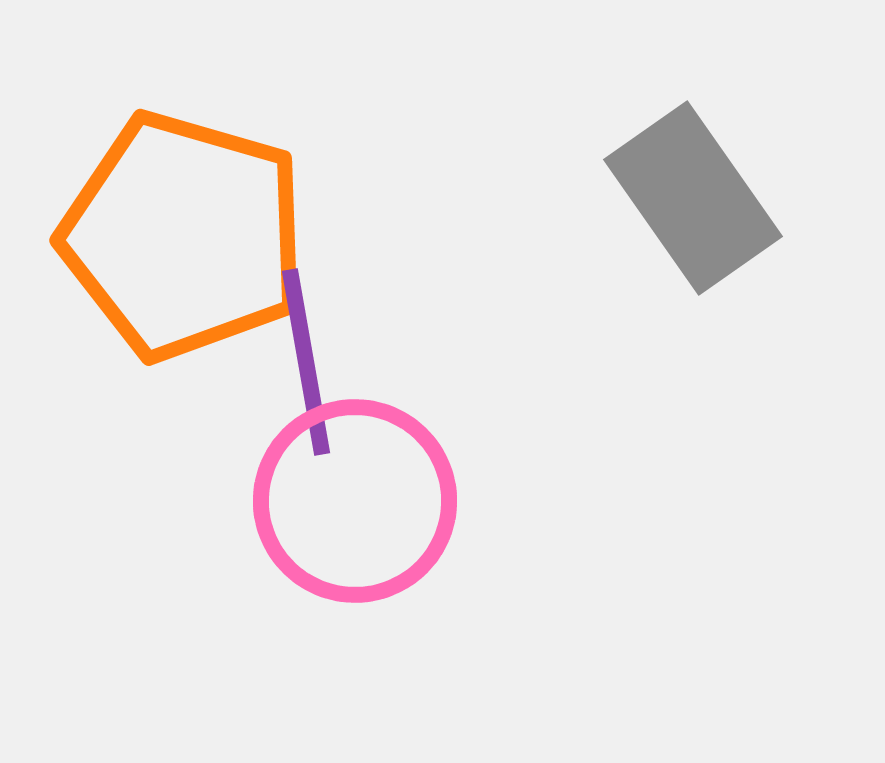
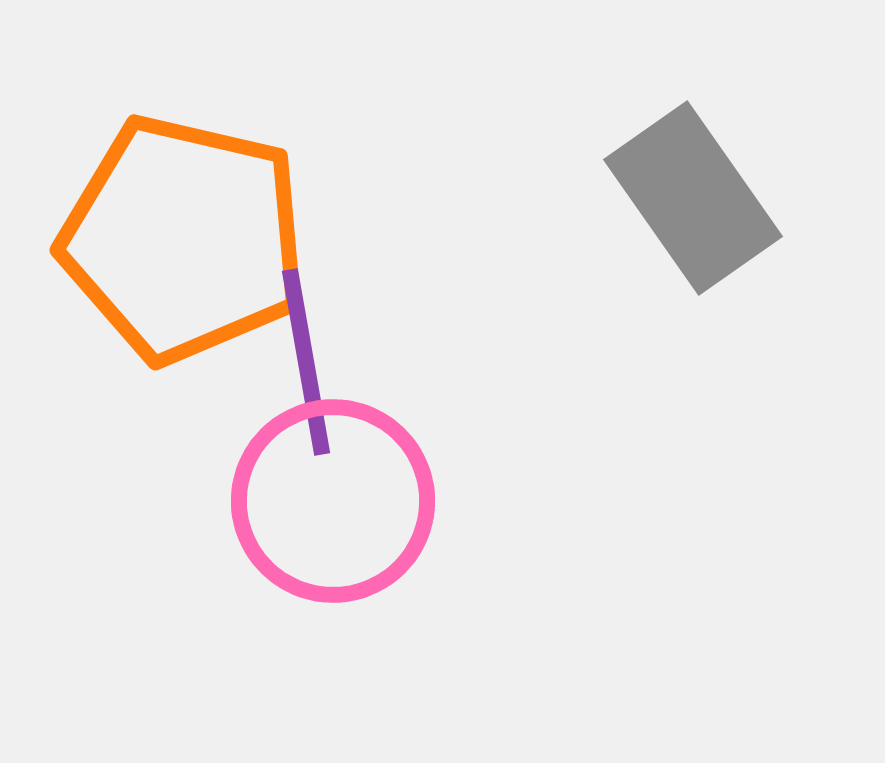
orange pentagon: moved 3 px down; rotated 3 degrees counterclockwise
pink circle: moved 22 px left
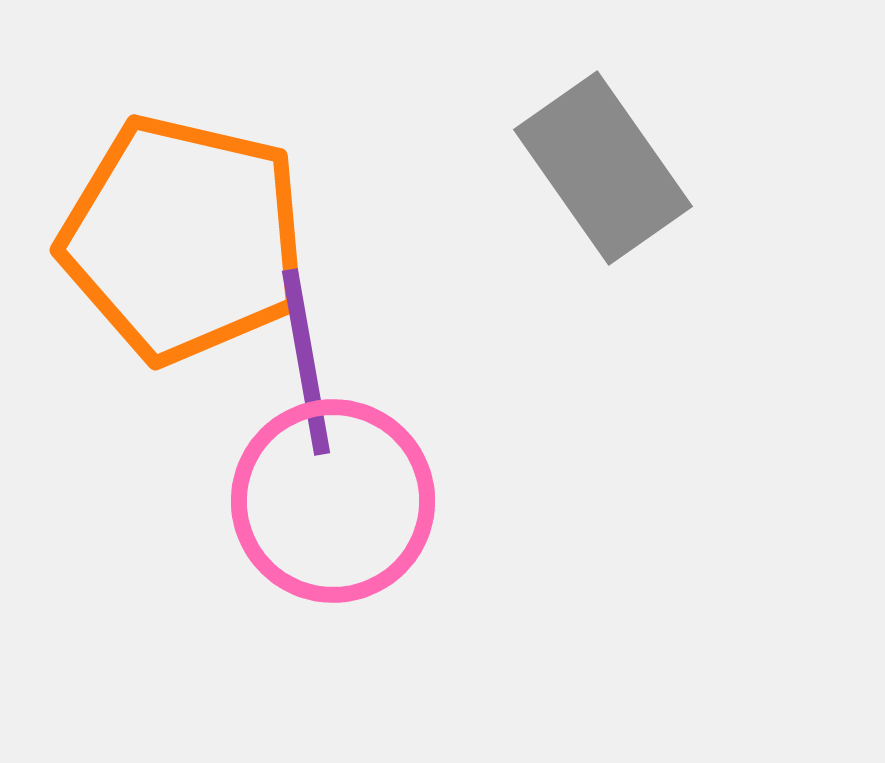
gray rectangle: moved 90 px left, 30 px up
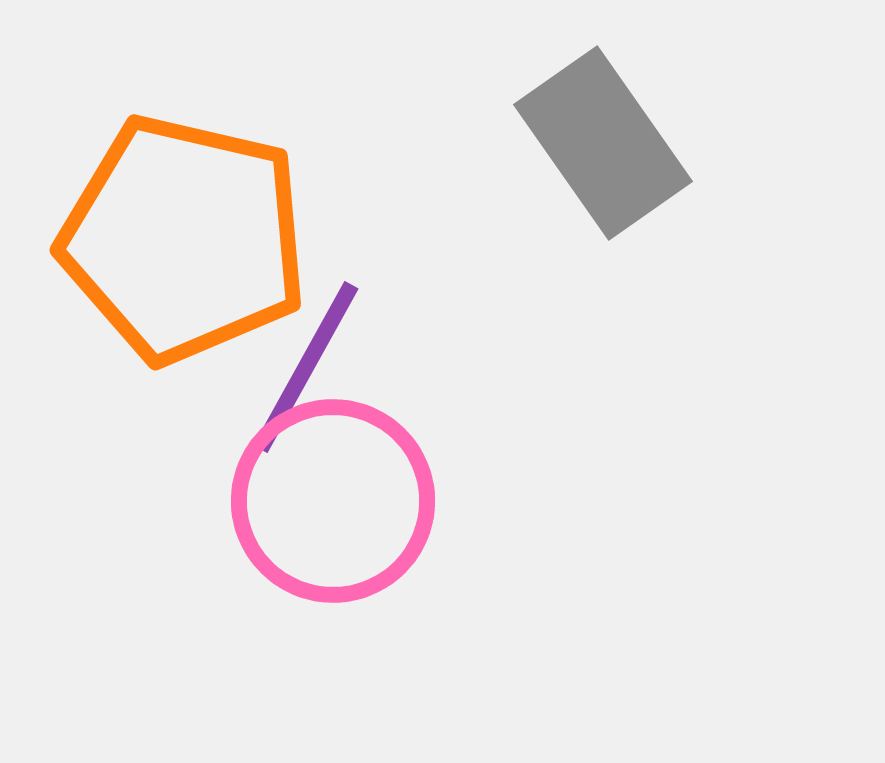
gray rectangle: moved 25 px up
purple line: moved 5 px down; rotated 39 degrees clockwise
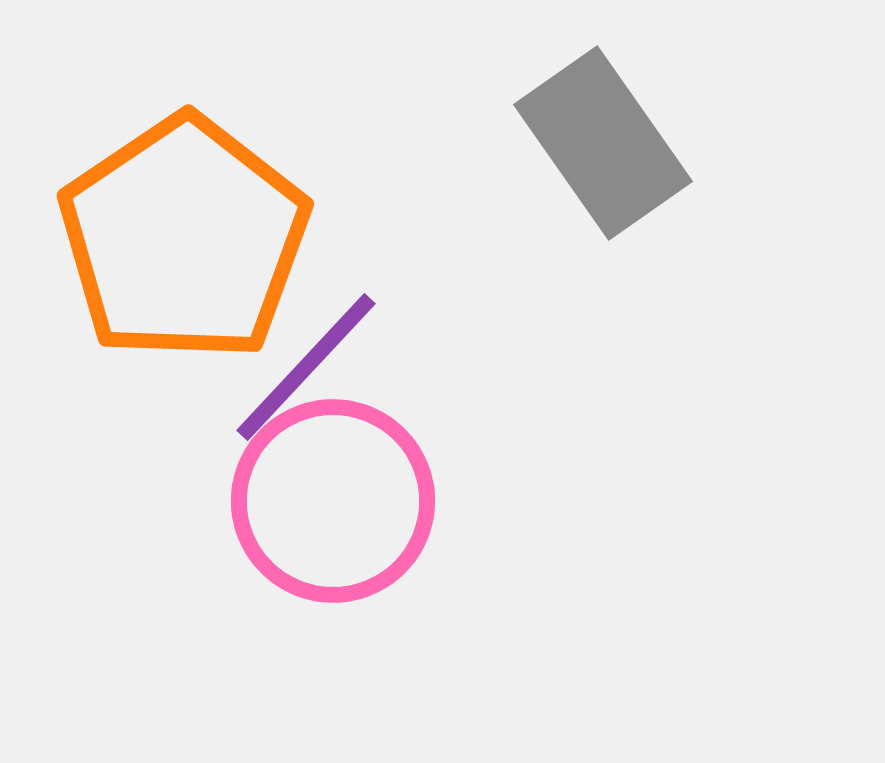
orange pentagon: rotated 25 degrees clockwise
purple line: rotated 14 degrees clockwise
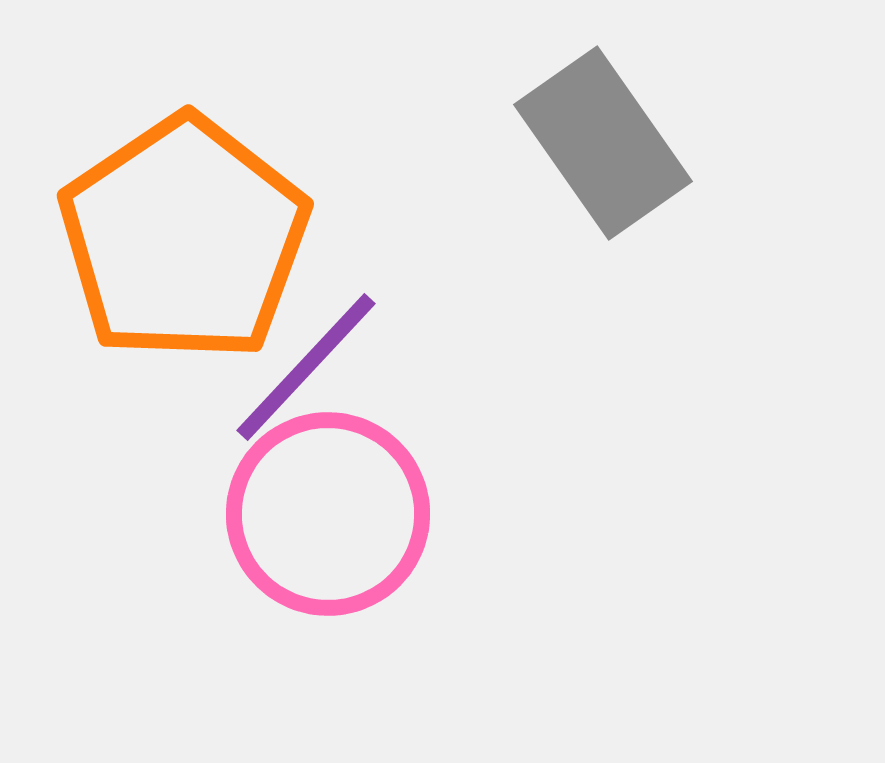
pink circle: moved 5 px left, 13 px down
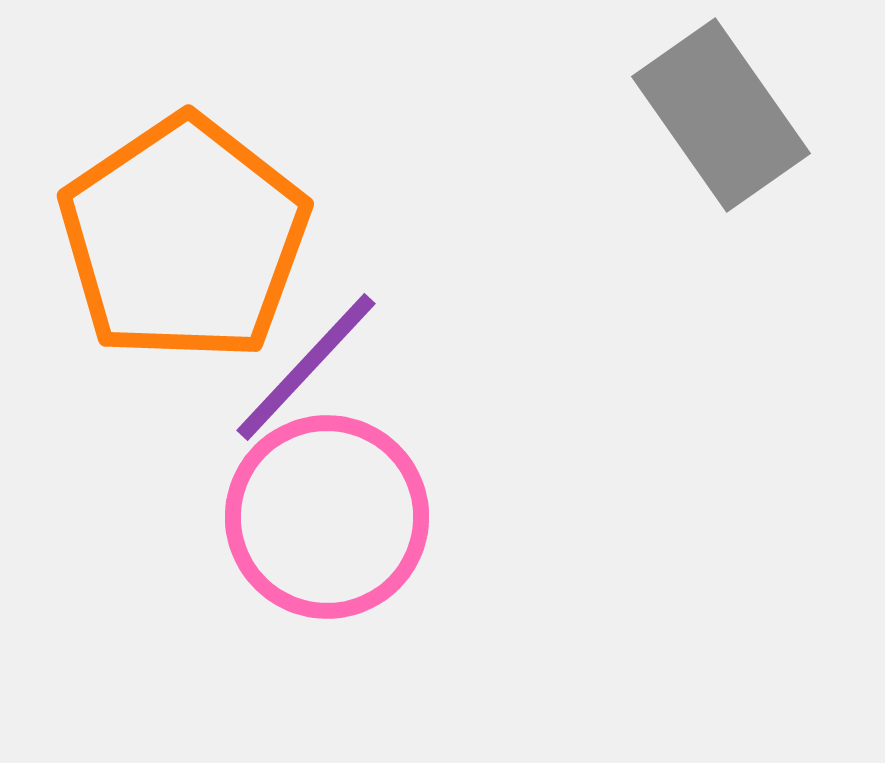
gray rectangle: moved 118 px right, 28 px up
pink circle: moved 1 px left, 3 px down
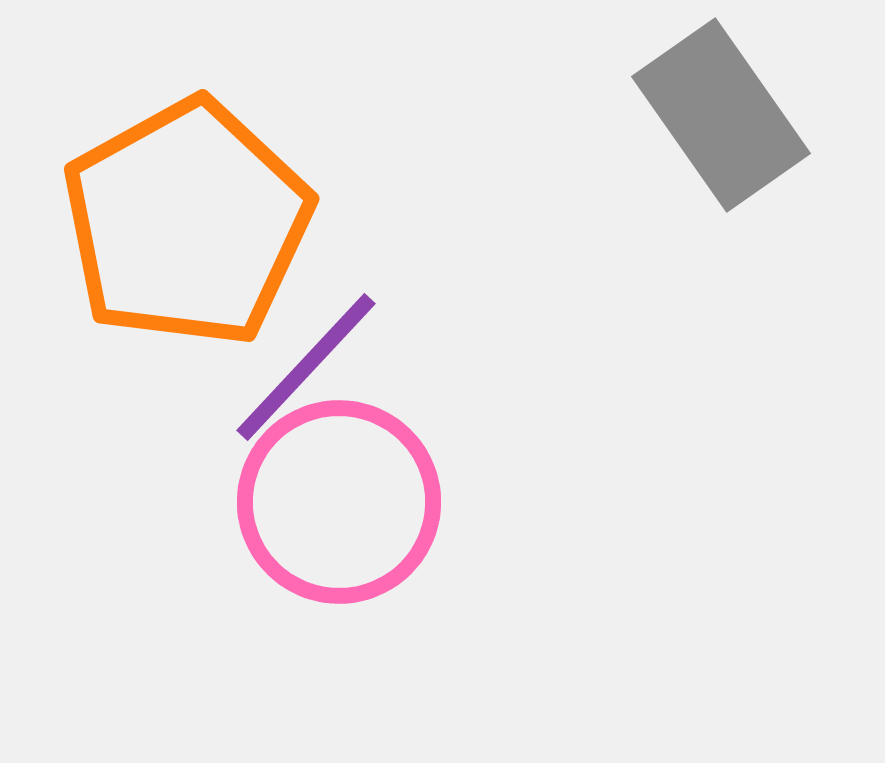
orange pentagon: moved 3 px right, 16 px up; rotated 5 degrees clockwise
pink circle: moved 12 px right, 15 px up
